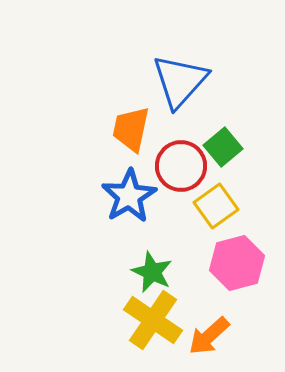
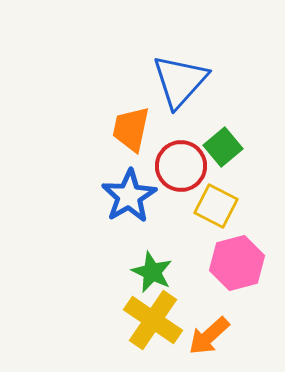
yellow square: rotated 27 degrees counterclockwise
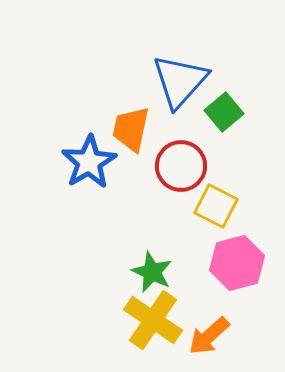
green square: moved 1 px right, 35 px up
blue star: moved 40 px left, 34 px up
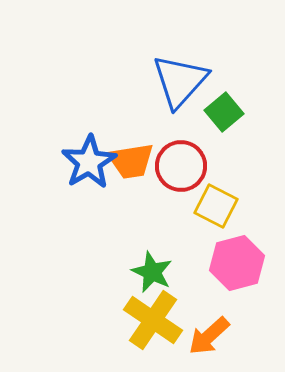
orange trapezoid: moved 32 px down; rotated 111 degrees counterclockwise
